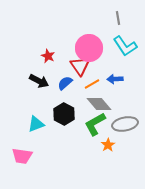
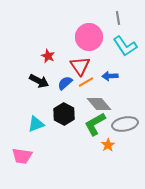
pink circle: moved 11 px up
blue arrow: moved 5 px left, 3 px up
orange line: moved 6 px left, 2 px up
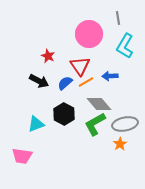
pink circle: moved 3 px up
cyan L-shape: rotated 65 degrees clockwise
orange star: moved 12 px right, 1 px up
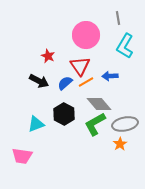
pink circle: moved 3 px left, 1 px down
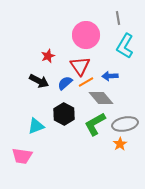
red star: rotated 24 degrees clockwise
gray diamond: moved 2 px right, 6 px up
cyan triangle: moved 2 px down
